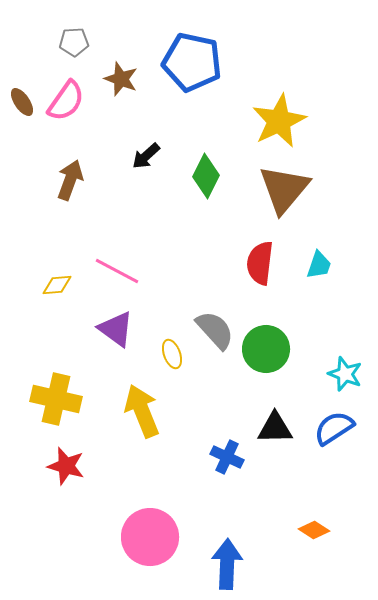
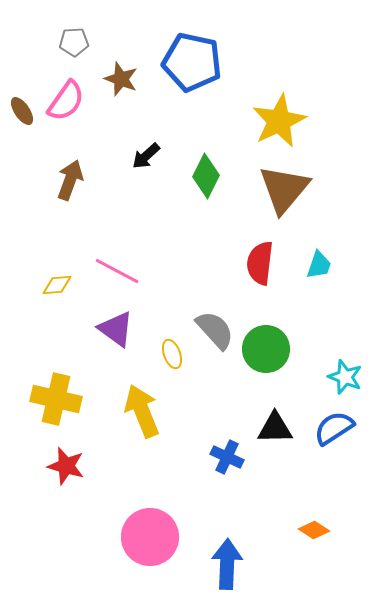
brown ellipse: moved 9 px down
cyan star: moved 3 px down
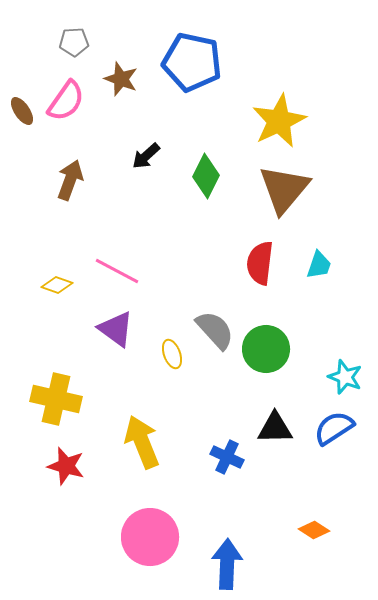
yellow diamond: rotated 24 degrees clockwise
yellow arrow: moved 31 px down
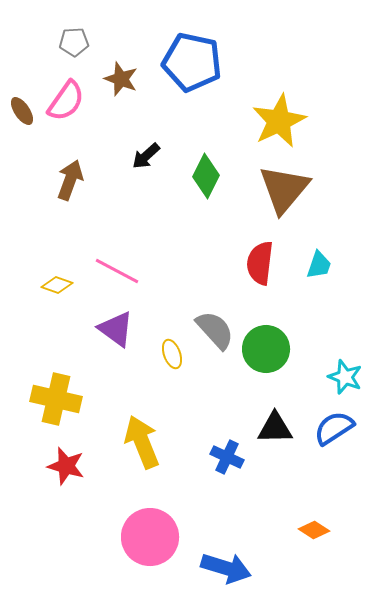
blue arrow: moved 1 px left, 4 px down; rotated 105 degrees clockwise
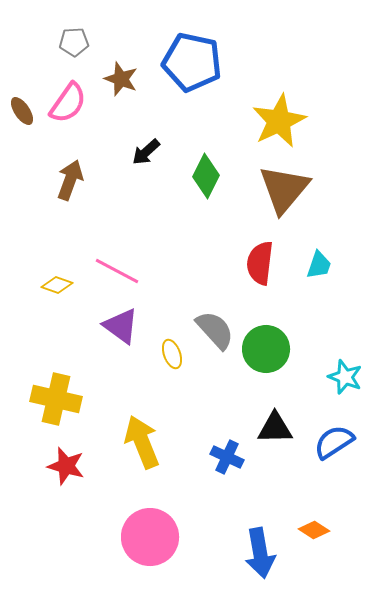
pink semicircle: moved 2 px right, 2 px down
black arrow: moved 4 px up
purple triangle: moved 5 px right, 3 px up
blue semicircle: moved 14 px down
blue arrow: moved 34 px right, 15 px up; rotated 63 degrees clockwise
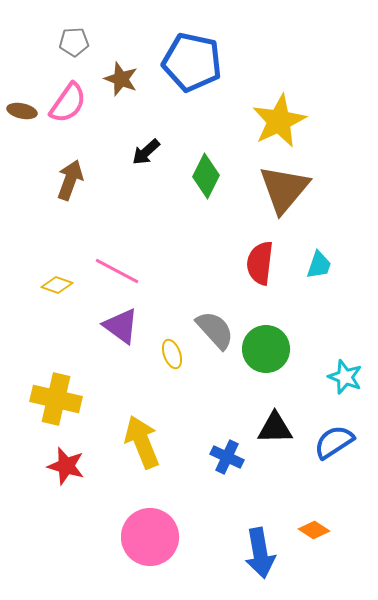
brown ellipse: rotated 44 degrees counterclockwise
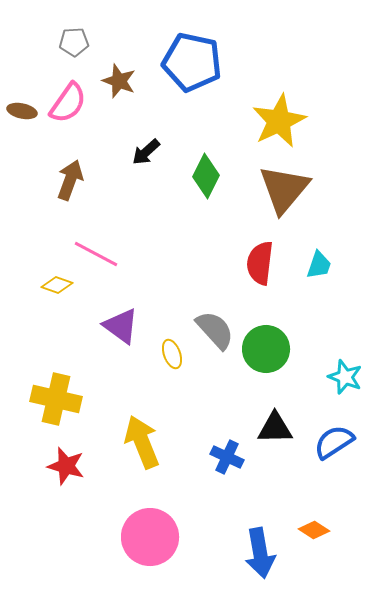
brown star: moved 2 px left, 2 px down
pink line: moved 21 px left, 17 px up
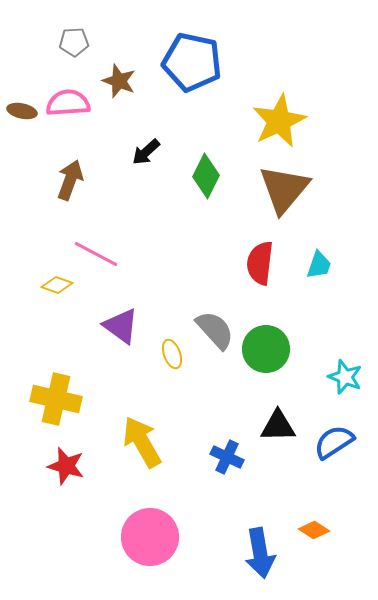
pink semicircle: rotated 129 degrees counterclockwise
black triangle: moved 3 px right, 2 px up
yellow arrow: rotated 8 degrees counterclockwise
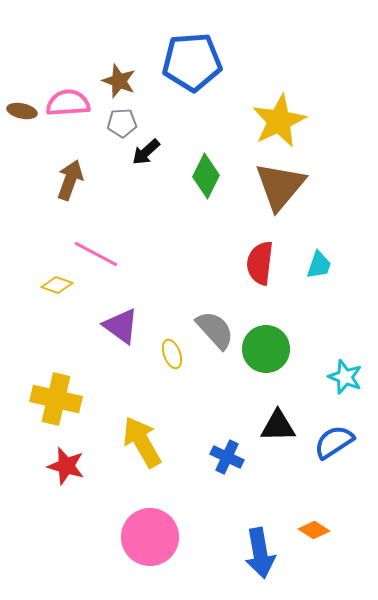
gray pentagon: moved 48 px right, 81 px down
blue pentagon: rotated 16 degrees counterclockwise
brown triangle: moved 4 px left, 3 px up
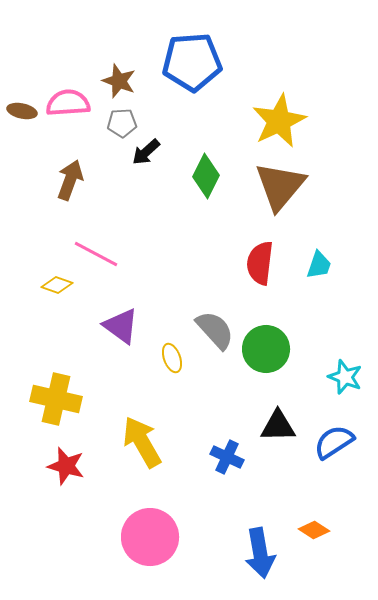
yellow ellipse: moved 4 px down
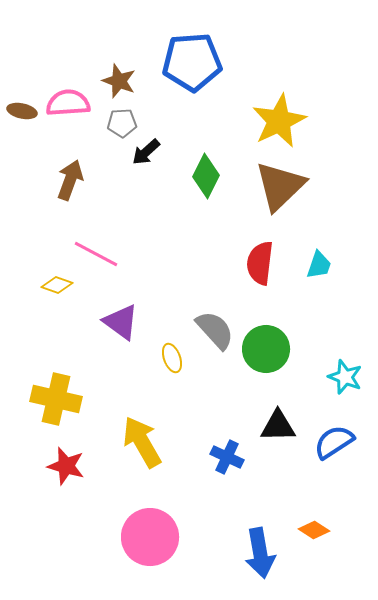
brown triangle: rotated 6 degrees clockwise
purple triangle: moved 4 px up
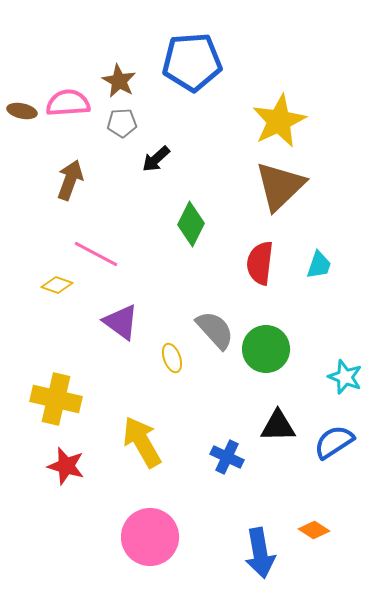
brown star: rotated 8 degrees clockwise
black arrow: moved 10 px right, 7 px down
green diamond: moved 15 px left, 48 px down
